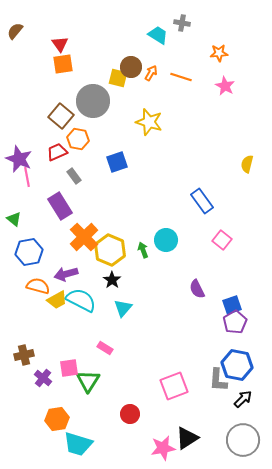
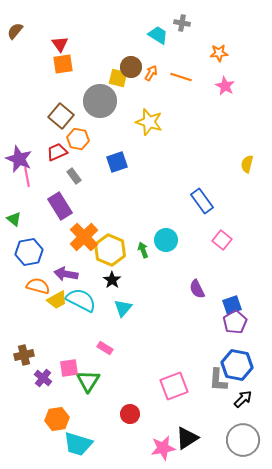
gray circle at (93, 101): moved 7 px right
purple arrow at (66, 274): rotated 25 degrees clockwise
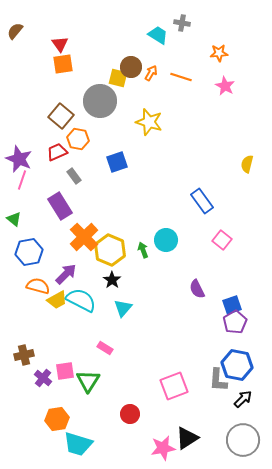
pink line at (27, 177): moved 5 px left, 3 px down; rotated 30 degrees clockwise
purple arrow at (66, 274): rotated 125 degrees clockwise
pink square at (69, 368): moved 4 px left, 3 px down
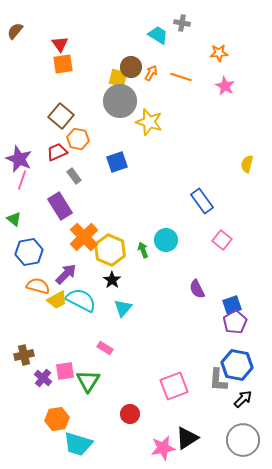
gray circle at (100, 101): moved 20 px right
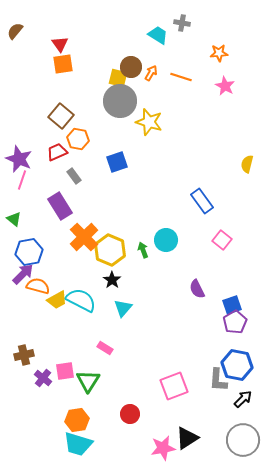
purple arrow at (66, 274): moved 43 px left
orange hexagon at (57, 419): moved 20 px right, 1 px down
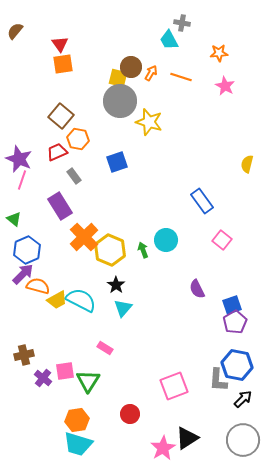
cyan trapezoid at (158, 35): moved 11 px right, 5 px down; rotated 150 degrees counterclockwise
blue hexagon at (29, 252): moved 2 px left, 2 px up; rotated 12 degrees counterclockwise
black star at (112, 280): moved 4 px right, 5 px down
pink star at (163, 448): rotated 20 degrees counterclockwise
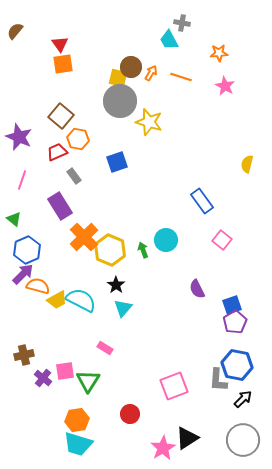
purple star at (19, 159): moved 22 px up
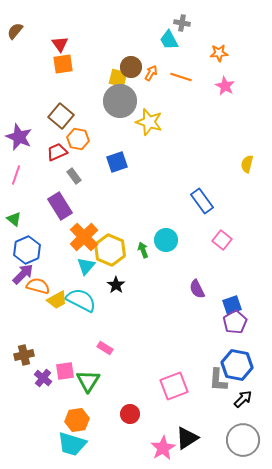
pink line at (22, 180): moved 6 px left, 5 px up
cyan triangle at (123, 308): moved 37 px left, 42 px up
cyan trapezoid at (78, 444): moved 6 px left
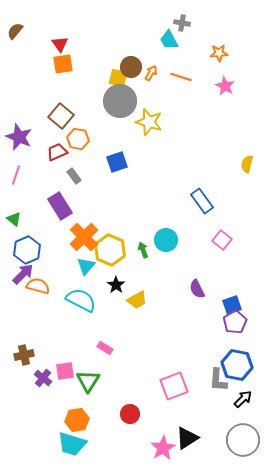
yellow trapezoid at (57, 300): moved 80 px right
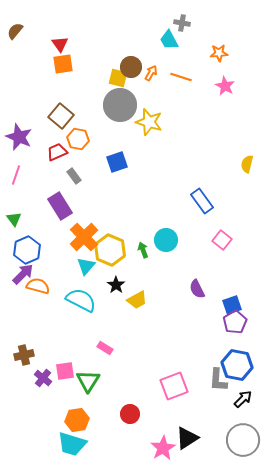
gray circle at (120, 101): moved 4 px down
green triangle at (14, 219): rotated 14 degrees clockwise
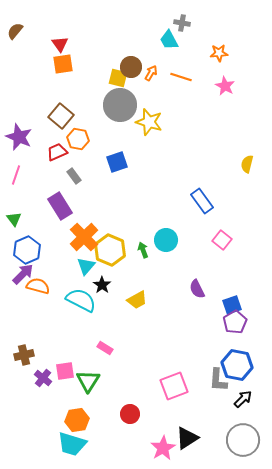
black star at (116, 285): moved 14 px left
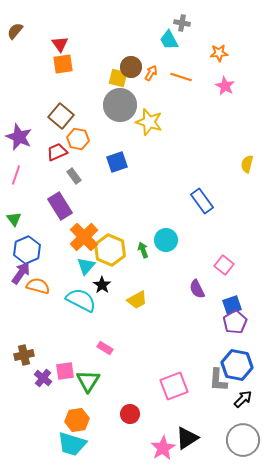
pink square at (222, 240): moved 2 px right, 25 px down
purple arrow at (23, 274): moved 2 px left, 1 px up; rotated 10 degrees counterclockwise
